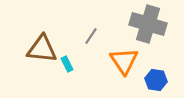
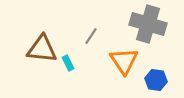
cyan rectangle: moved 1 px right, 1 px up
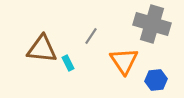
gray cross: moved 4 px right
blue hexagon: rotated 15 degrees counterclockwise
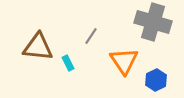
gray cross: moved 1 px right, 2 px up
brown triangle: moved 4 px left, 2 px up
blue hexagon: rotated 20 degrees counterclockwise
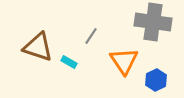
gray cross: rotated 9 degrees counterclockwise
brown triangle: rotated 12 degrees clockwise
cyan rectangle: moved 1 px right, 1 px up; rotated 35 degrees counterclockwise
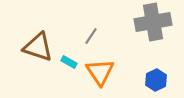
gray cross: rotated 18 degrees counterclockwise
orange triangle: moved 24 px left, 11 px down
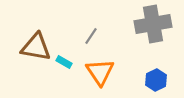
gray cross: moved 2 px down
brown triangle: moved 2 px left; rotated 8 degrees counterclockwise
cyan rectangle: moved 5 px left
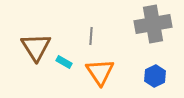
gray line: rotated 30 degrees counterclockwise
brown triangle: rotated 48 degrees clockwise
blue hexagon: moved 1 px left, 4 px up
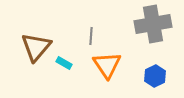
brown triangle: rotated 12 degrees clockwise
cyan rectangle: moved 1 px down
orange triangle: moved 7 px right, 7 px up
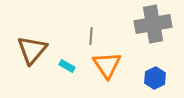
brown triangle: moved 4 px left, 3 px down
cyan rectangle: moved 3 px right, 3 px down
blue hexagon: moved 2 px down
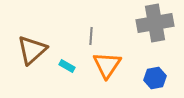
gray cross: moved 2 px right, 1 px up
brown triangle: rotated 8 degrees clockwise
orange triangle: rotated 8 degrees clockwise
blue hexagon: rotated 15 degrees clockwise
